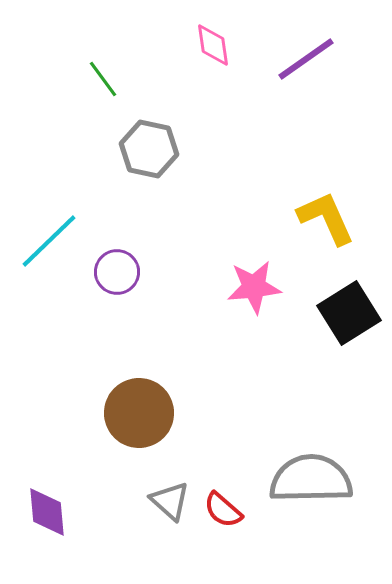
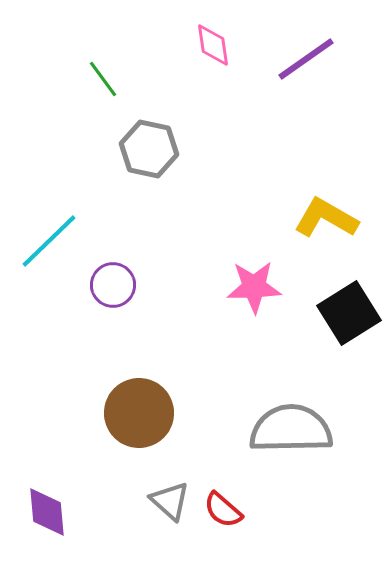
yellow L-shape: rotated 36 degrees counterclockwise
purple circle: moved 4 px left, 13 px down
pink star: rotated 4 degrees clockwise
gray semicircle: moved 20 px left, 50 px up
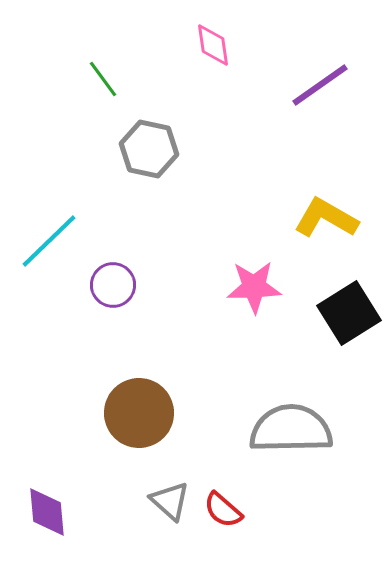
purple line: moved 14 px right, 26 px down
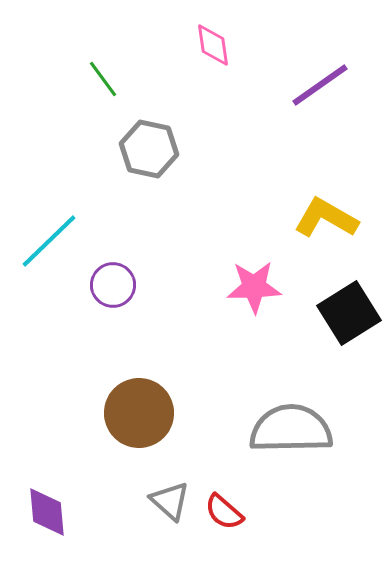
red semicircle: moved 1 px right, 2 px down
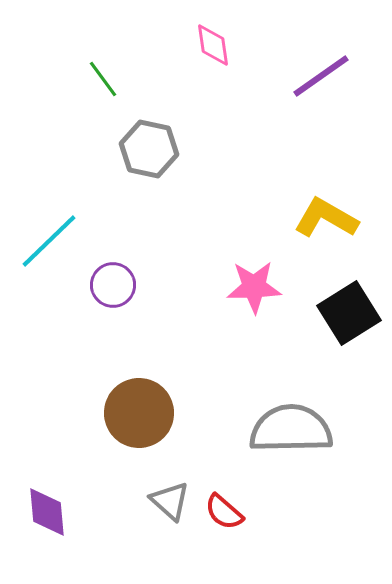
purple line: moved 1 px right, 9 px up
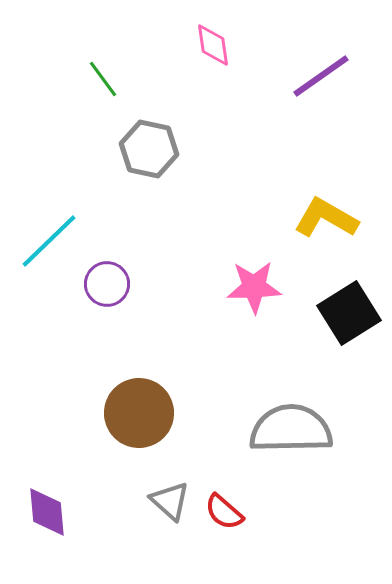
purple circle: moved 6 px left, 1 px up
